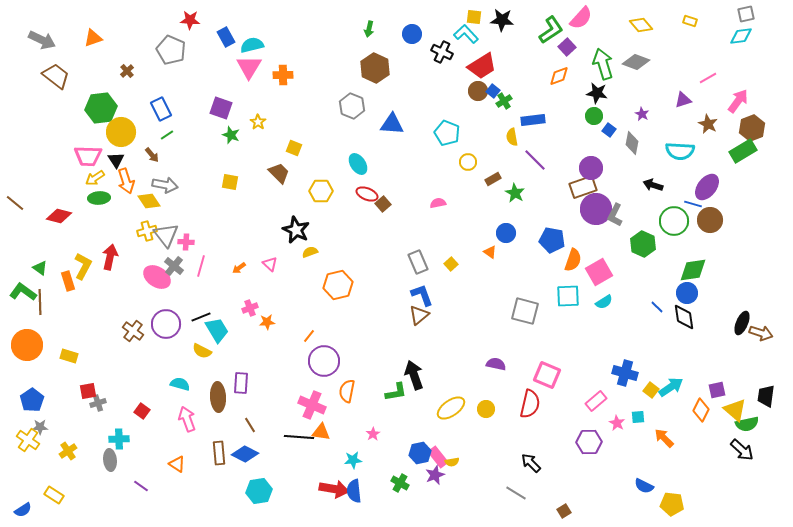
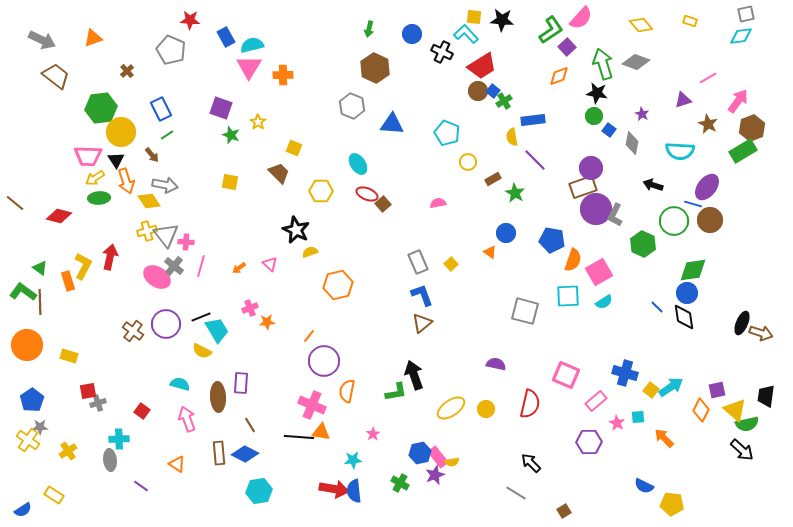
brown triangle at (419, 315): moved 3 px right, 8 px down
pink square at (547, 375): moved 19 px right
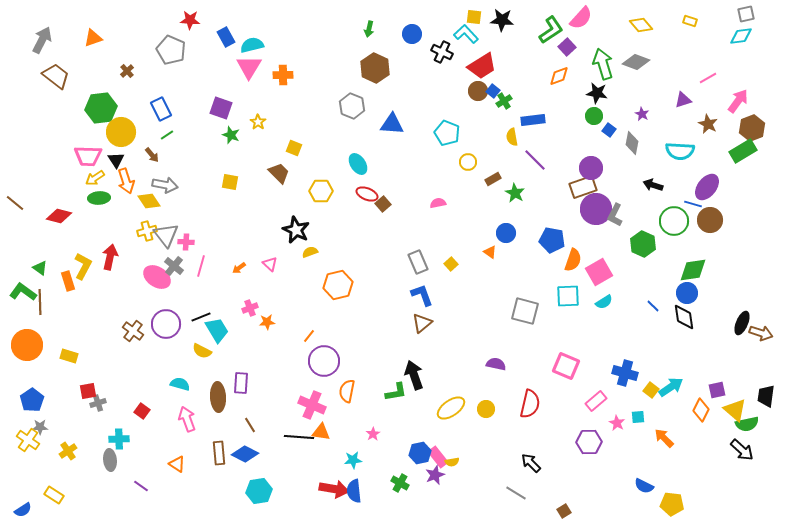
gray arrow at (42, 40): rotated 88 degrees counterclockwise
blue line at (657, 307): moved 4 px left, 1 px up
pink square at (566, 375): moved 9 px up
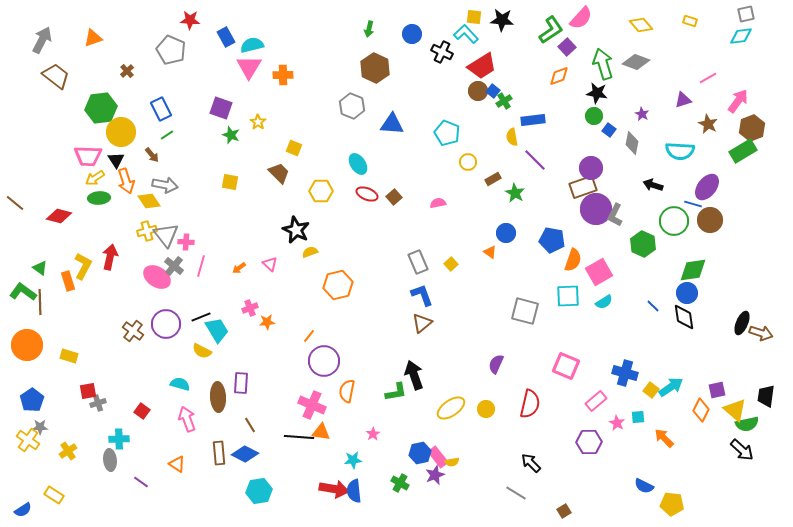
brown square at (383, 204): moved 11 px right, 7 px up
purple semicircle at (496, 364): rotated 78 degrees counterclockwise
purple line at (141, 486): moved 4 px up
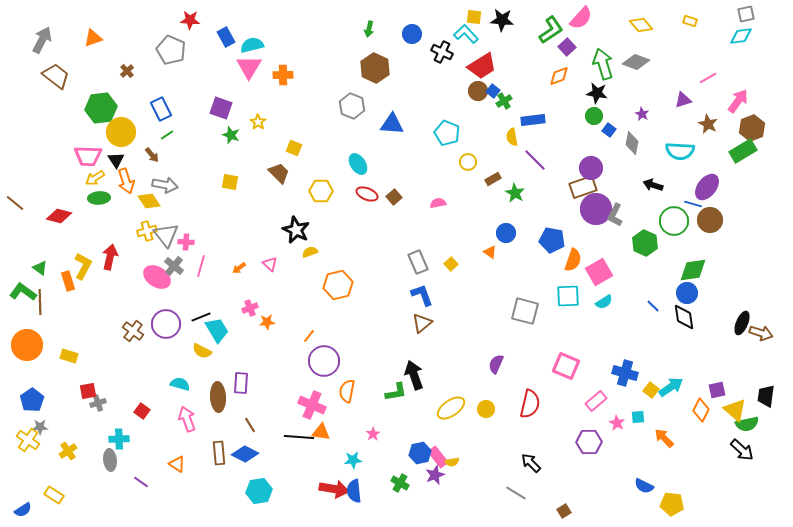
green hexagon at (643, 244): moved 2 px right, 1 px up
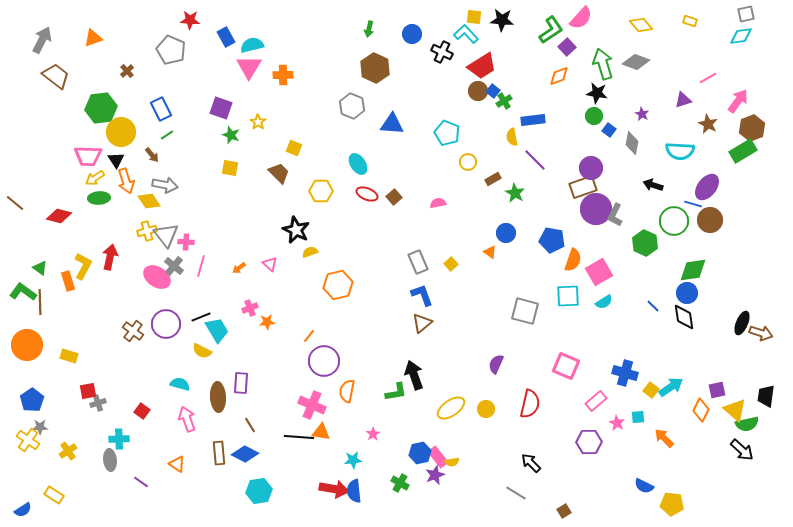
yellow square at (230, 182): moved 14 px up
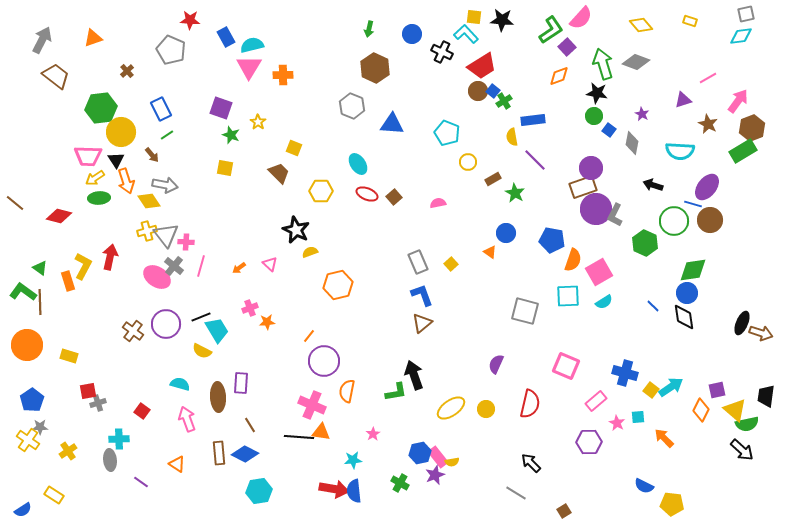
yellow square at (230, 168): moved 5 px left
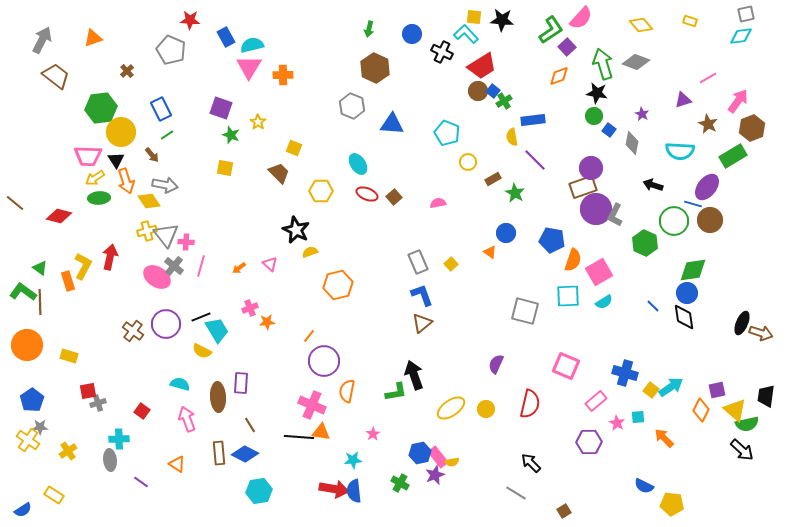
green rectangle at (743, 151): moved 10 px left, 5 px down
